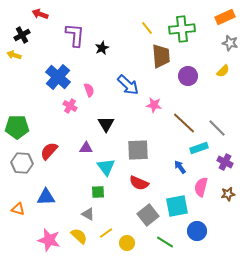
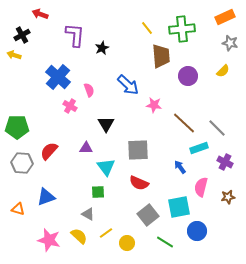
brown star at (228, 194): moved 3 px down
blue triangle at (46, 197): rotated 18 degrees counterclockwise
cyan square at (177, 206): moved 2 px right, 1 px down
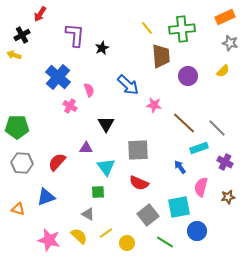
red arrow at (40, 14): rotated 77 degrees counterclockwise
red semicircle at (49, 151): moved 8 px right, 11 px down
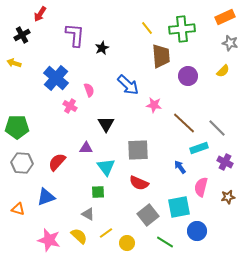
yellow arrow at (14, 55): moved 8 px down
blue cross at (58, 77): moved 2 px left, 1 px down
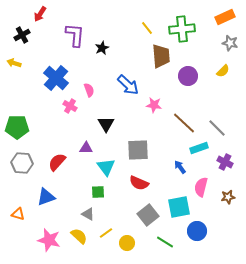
orange triangle at (18, 209): moved 5 px down
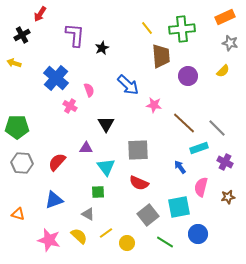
blue triangle at (46, 197): moved 8 px right, 3 px down
blue circle at (197, 231): moved 1 px right, 3 px down
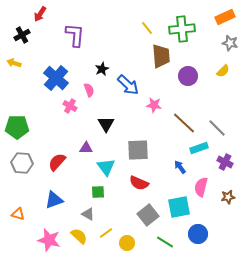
black star at (102, 48): moved 21 px down
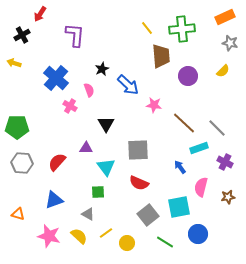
pink star at (49, 240): moved 4 px up
